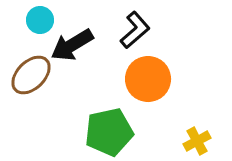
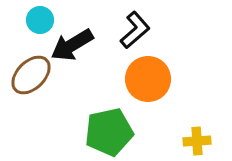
yellow cross: rotated 24 degrees clockwise
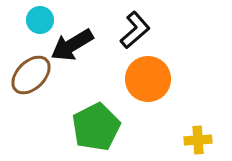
green pentagon: moved 13 px left, 5 px up; rotated 15 degrees counterclockwise
yellow cross: moved 1 px right, 1 px up
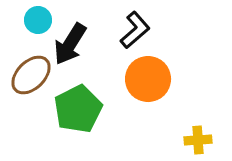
cyan circle: moved 2 px left
black arrow: moved 2 px left, 1 px up; rotated 27 degrees counterclockwise
green pentagon: moved 18 px left, 18 px up
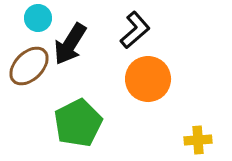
cyan circle: moved 2 px up
brown ellipse: moved 2 px left, 9 px up
green pentagon: moved 14 px down
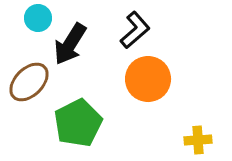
brown ellipse: moved 16 px down
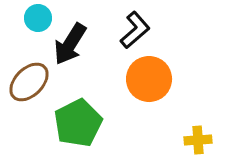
orange circle: moved 1 px right
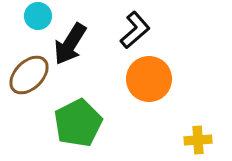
cyan circle: moved 2 px up
brown ellipse: moved 7 px up
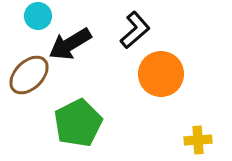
black arrow: rotated 27 degrees clockwise
orange circle: moved 12 px right, 5 px up
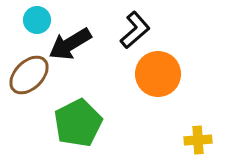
cyan circle: moved 1 px left, 4 px down
orange circle: moved 3 px left
